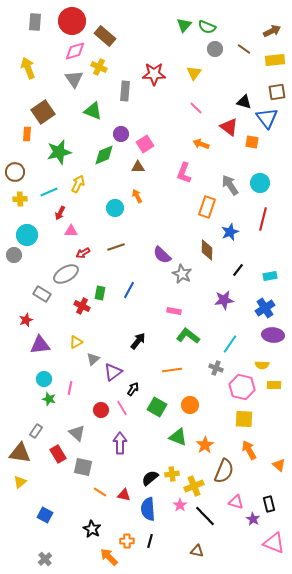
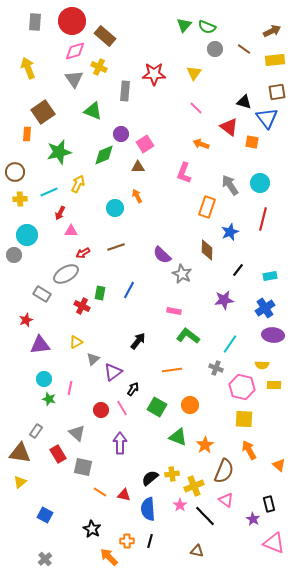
pink triangle at (236, 502): moved 10 px left, 2 px up; rotated 21 degrees clockwise
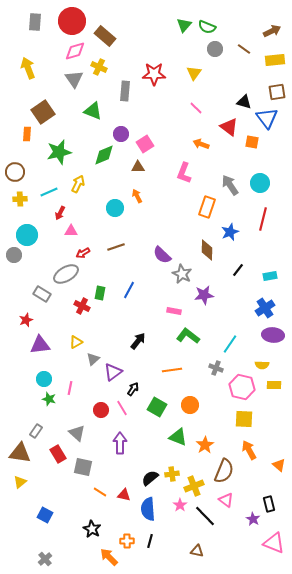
purple star at (224, 300): moved 20 px left, 5 px up
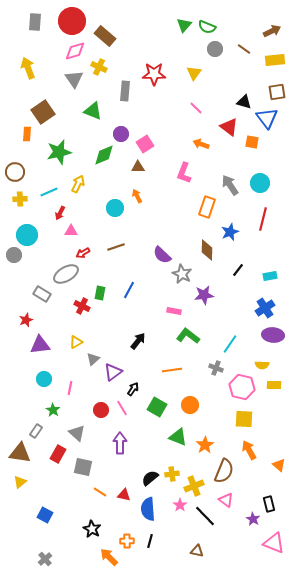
green star at (49, 399): moved 4 px right, 11 px down; rotated 16 degrees clockwise
red rectangle at (58, 454): rotated 60 degrees clockwise
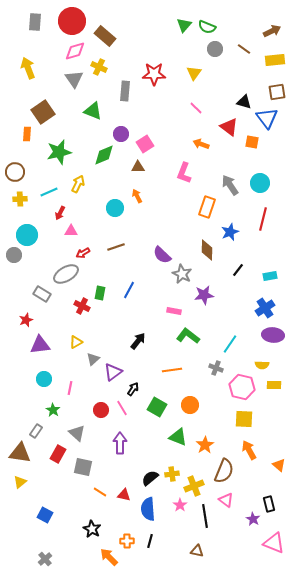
black line at (205, 516): rotated 35 degrees clockwise
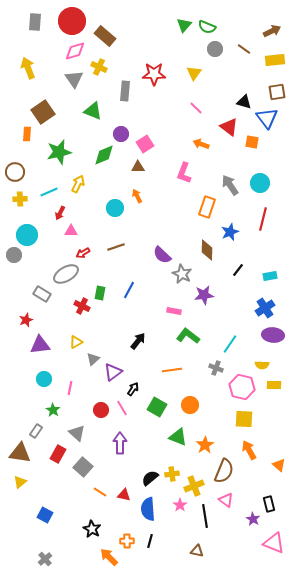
gray square at (83, 467): rotated 30 degrees clockwise
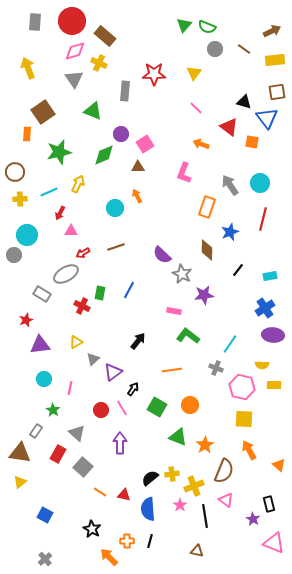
yellow cross at (99, 67): moved 4 px up
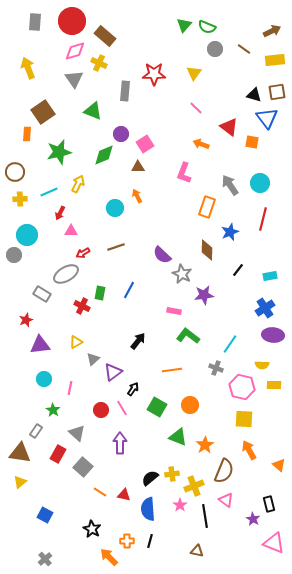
black triangle at (244, 102): moved 10 px right, 7 px up
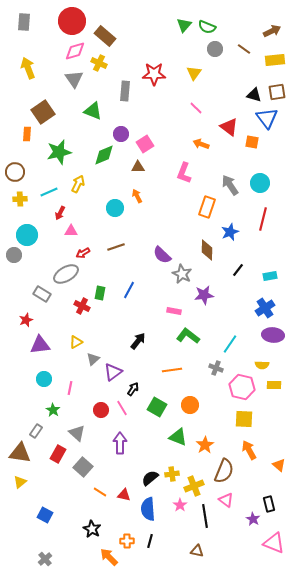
gray rectangle at (35, 22): moved 11 px left
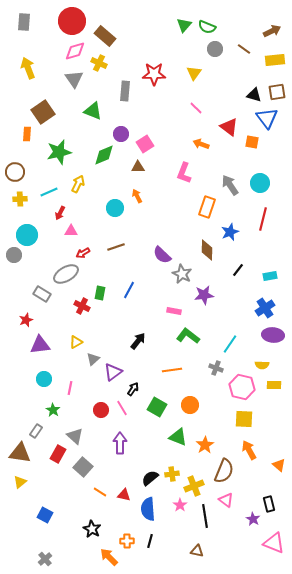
gray triangle at (77, 433): moved 2 px left, 3 px down
